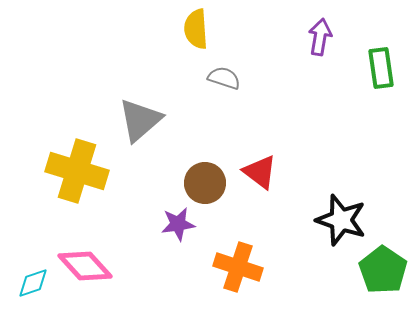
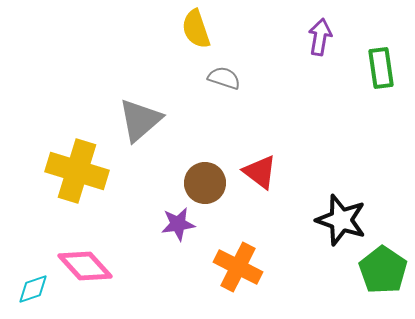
yellow semicircle: rotated 15 degrees counterclockwise
orange cross: rotated 9 degrees clockwise
cyan diamond: moved 6 px down
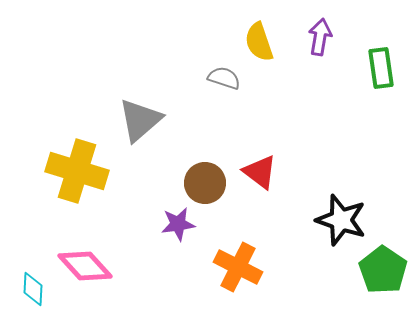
yellow semicircle: moved 63 px right, 13 px down
cyan diamond: rotated 68 degrees counterclockwise
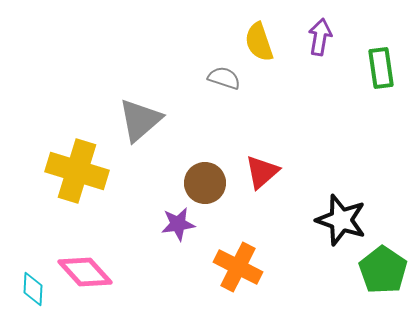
red triangle: moved 2 px right; rotated 42 degrees clockwise
pink diamond: moved 6 px down
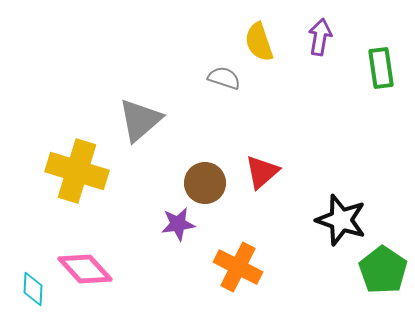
pink diamond: moved 3 px up
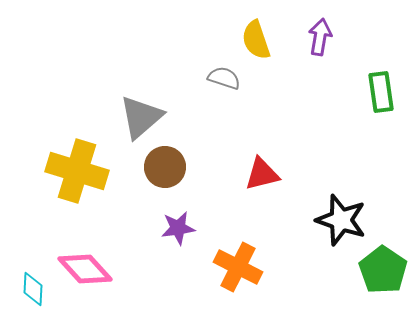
yellow semicircle: moved 3 px left, 2 px up
green rectangle: moved 24 px down
gray triangle: moved 1 px right, 3 px up
red triangle: moved 2 px down; rotated 27 degrees clockwise
brown circle: moved 40 px left, 16 px up
purple star: moved 4 px down
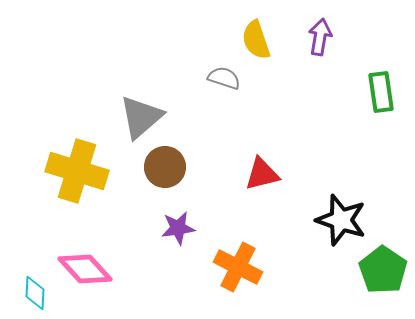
cyan diamond: moved 2 px right, 4 px down
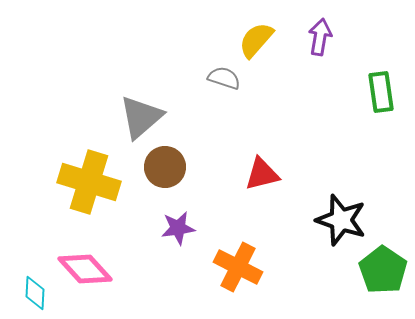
yellow semicircle: rotated 60 degrees clockwise
yellow cross: moved 12 px right, 11 px down
